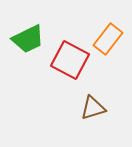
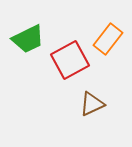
red square: rotated 33 degrees clockwise
brown triangle: moved 1 px left, 4 px up; rotated 8 degrees counterclockwise
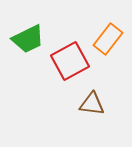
red square: moved 1 px down
brown triangle: rotated 32 degrees clockwise
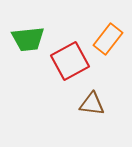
green trapezoid: rotated 20 degrees clockwise
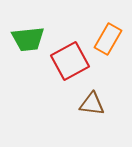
orange rectangle: rotated 8 degrees counterclockwise
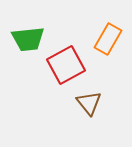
red square: moved 4 px left, 4 px down
brown triangle: moved 3 px left, 1 px up; rotated 44 degrees clockwise
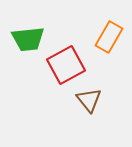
orange rectangle: moved 1 px right, 2 px up
brown triangle: moved 3 px up
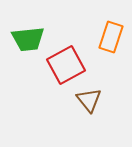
orange rectangle: moved 2 px right; rotated 12 degrees counterclockwise
